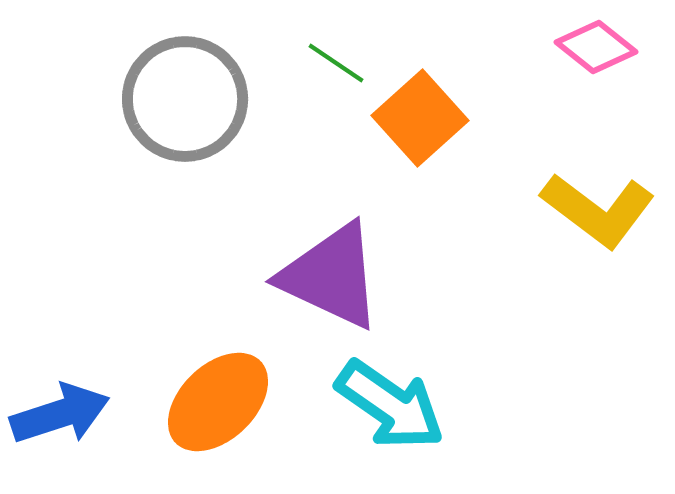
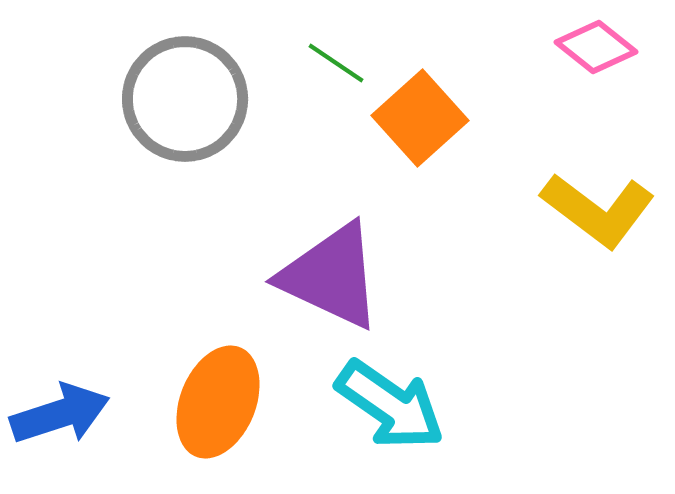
orange ellipse: rotated 24 degrees counterclockwise
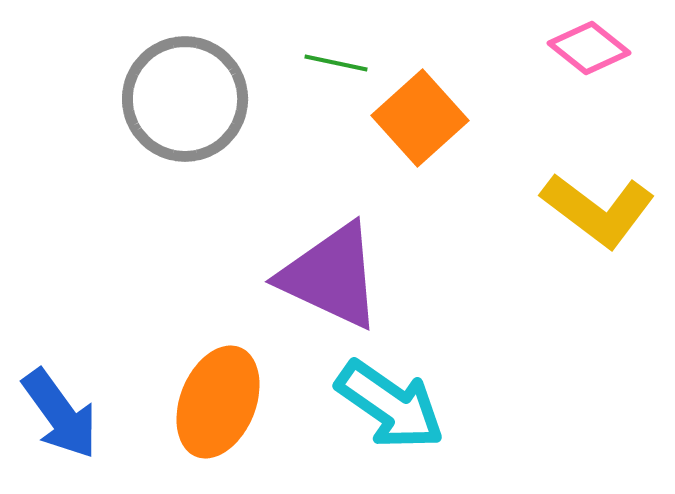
pink diamond: moved 7 px left, 1 px down
green line: rotated 22 degrees counterclockwise
blue arrow: rotated 72 degrees clockwise
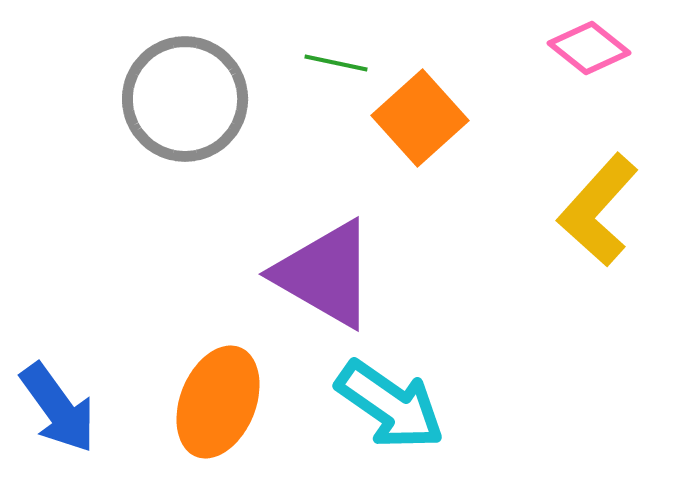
yellow L-shape: rotated 95 degrees clockwise
purple triangle: moved 6 px left, 2 px up; rotated 5 degrees clockwise
blue arrow: moved 2 px left, 6 px up
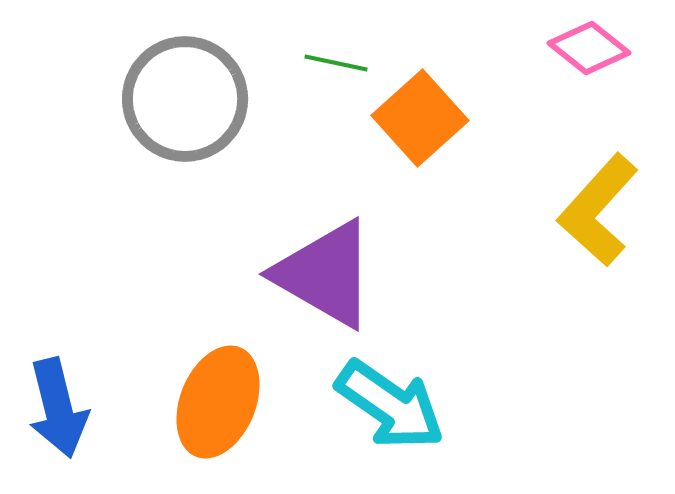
blue arrow: rotated 22 degrees clockwise
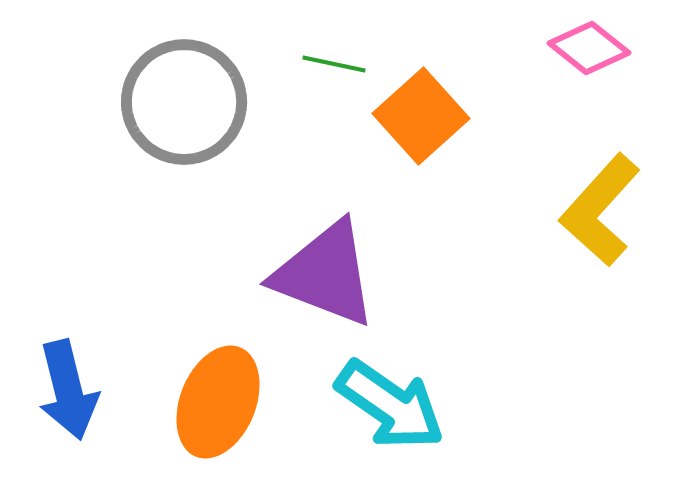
green line: moved 2 px left, 1 px down
gray circle: moved 1 px left, 3 px down
orange square: moved 1 px right, 2 px up
yellow L-shape: moved 2 px right
purple triangle: rotated 9 degrees counterclockwise
blue arrow: moved 10 px right, 18 px up
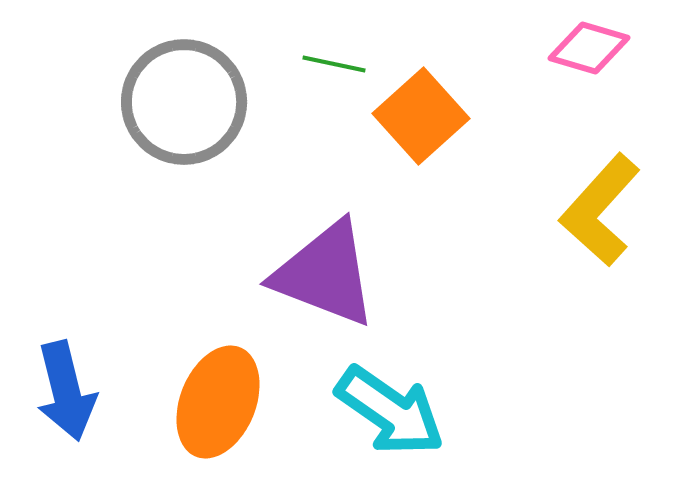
pink diamond: rotated 22 degrees counterclockwise
blue arrow: moved 2 px left, 1 px down
cyan arrow: moved 6 px down
